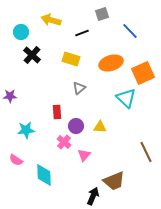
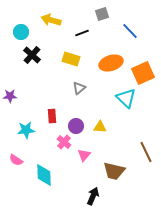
red rectangle: moved 5 px left, 4 px down
brown trapezoid: moved 10 px up; rotated 35 degrees clockwise
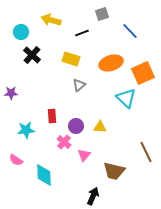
gray triangle: moved 3 px up
purple star: moved 1 px right, 3 px up
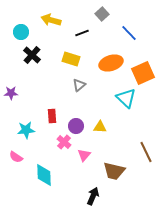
gray square: rotated 24 degrees counterclockwise
blue line: moved 1 px left, 2 px down
pink semicircle: moved 3 px up
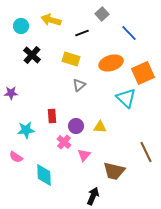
cyan circle: moved 6 px up
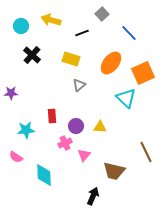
orange ellipse: rotated 35 degrees counterclockwise
pink cross: moved 1 px right, 1 px down; rotated 24 degrees clockwise
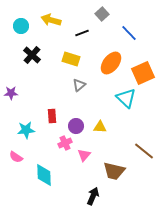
brown line: moved 2 px left, 1 px up; rotated 25 degrees counterclockwise
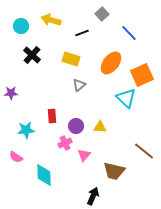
orange square: moved 1 px left, 2 px down
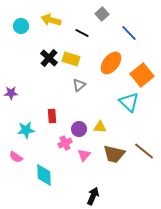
black line: rotated 48 degrees clockwise
black cross: moved 17 px right, 3 px down
orange square: rotated 15 degrees counterclockwise
cyan triangle: moved 3 px right, 4 px down
purple circle: moved 3 px right, 3 px down
brown trapezoid: moved 17 px up
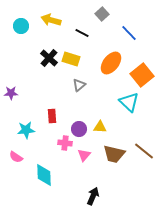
pink cross: rotated 32 degrees clockwise
